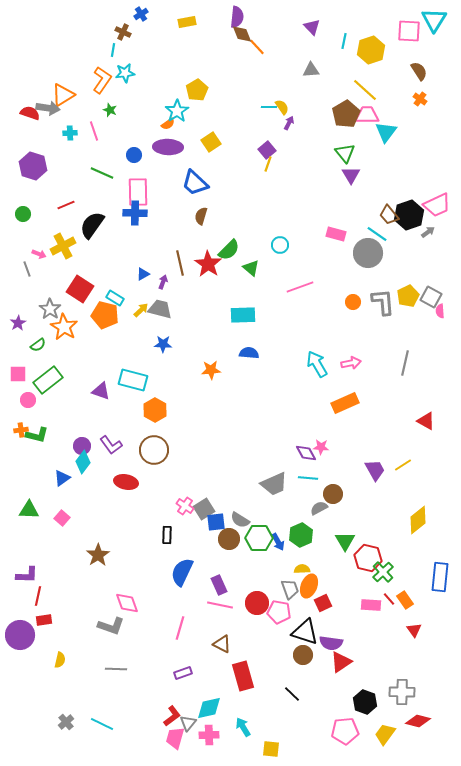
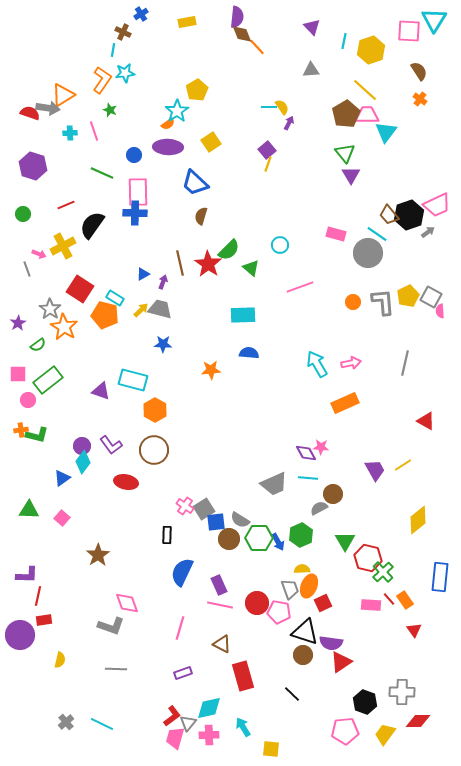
red diamond at (418, 721): rotated 15 degrees counterclockwise
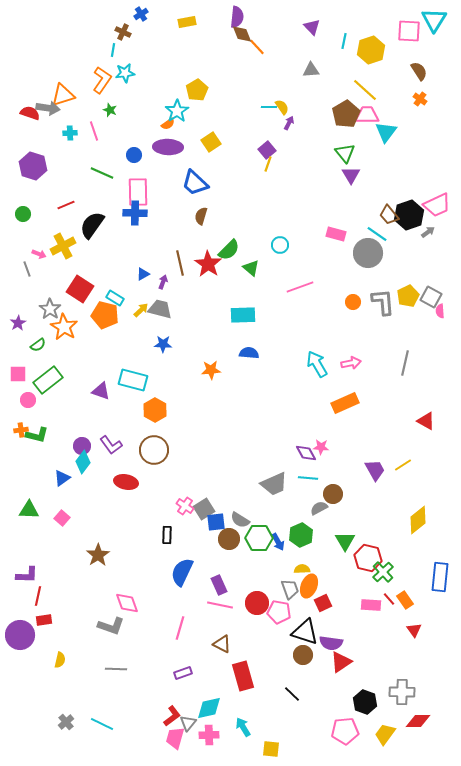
orange triangle at (63, 95): rotated 15 degrees clockwise
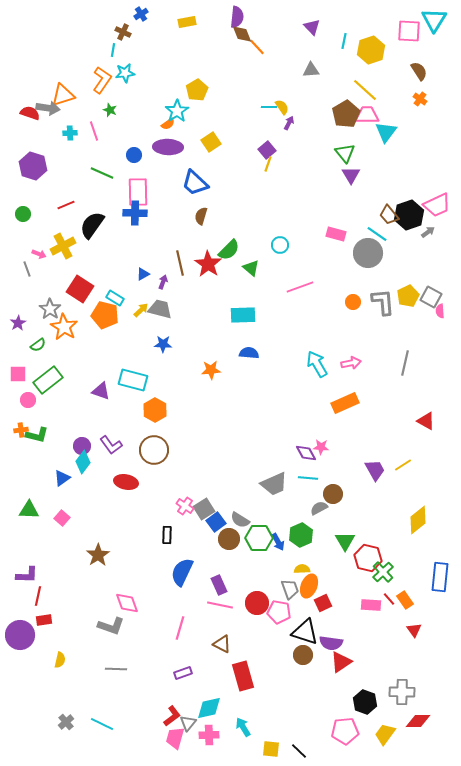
blue square at (216, 522): rotated 30 degrees counterclockwise
black line at (292, 694): moved 7 px right, 57 px down
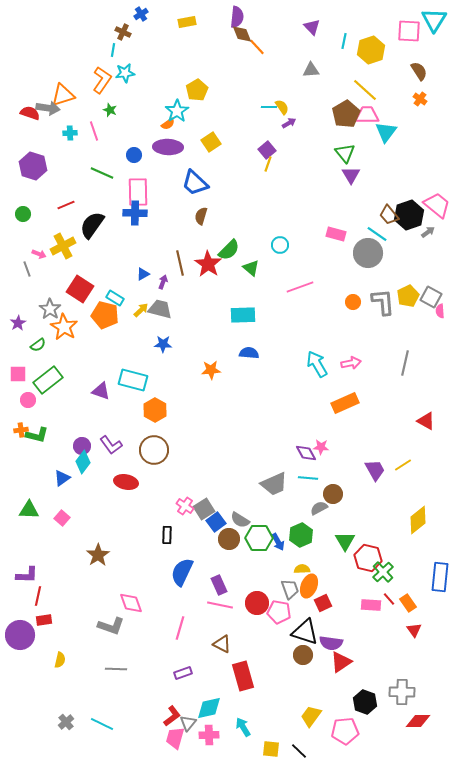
purple arrow at (289, 123): rotated 32 degrees clockwise
pink trapezoid at (437, 205): rotated 116 degrees counterclockwise
orange rectangle at (405, 600): moved 3 px right, 3 px down
pink diamond at (127, 603): moved 4 px right
yellow trapezoid at (385, 734): moved 74 px left, 18 px up
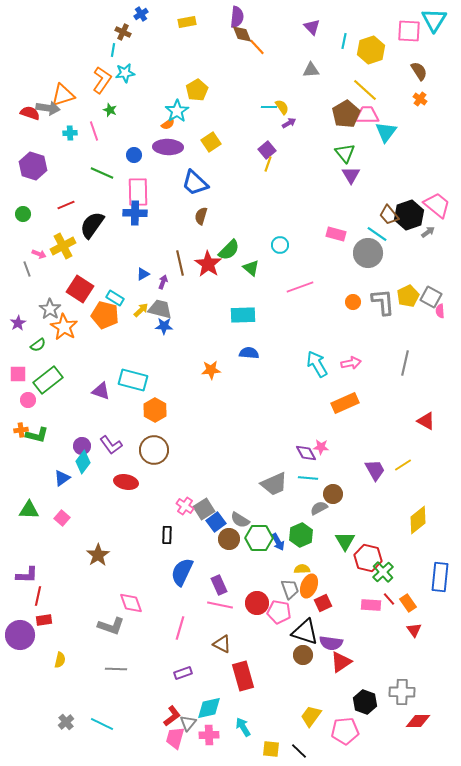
blue star at (163, 344): moved 1 px right, 18 px up
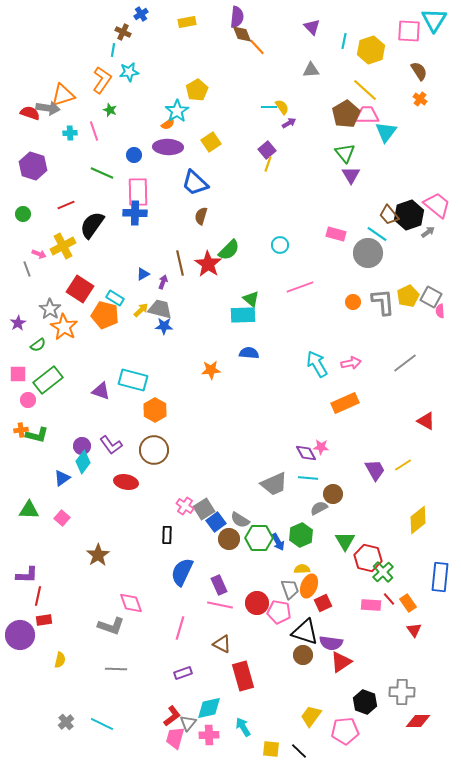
cyan star at (125, 73): moved 4 px right, 1 px up
green triangle at (251, 268): moved 31 px down
gray line at (405, 363): rotated 40 degrees clockwise
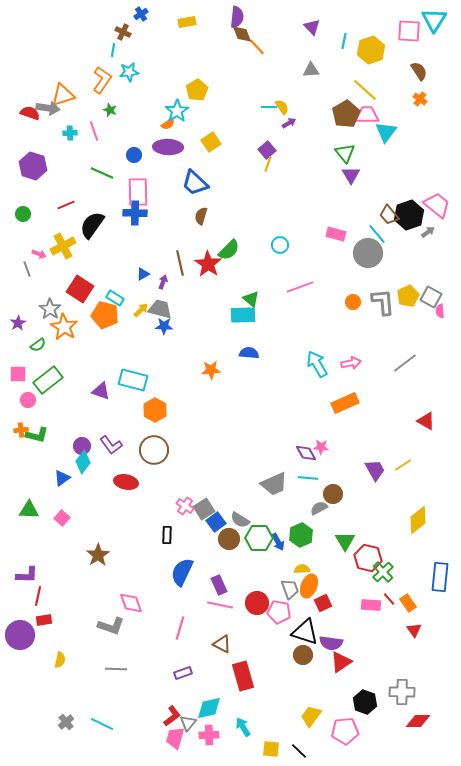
cyan line at (377, 234): rotated 15 degrees clockwise
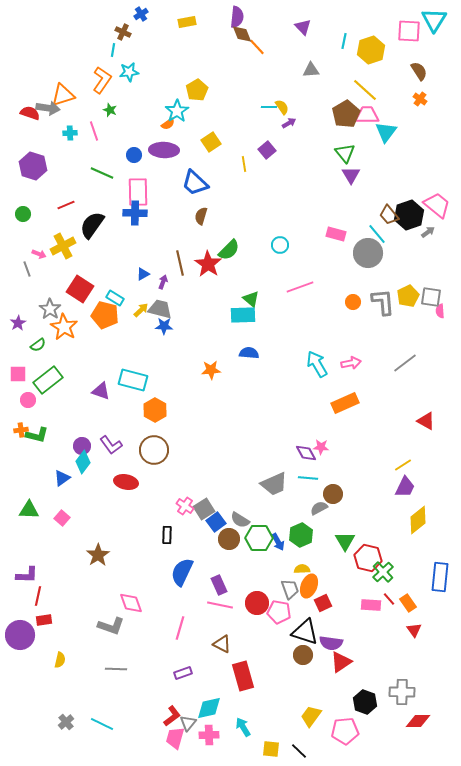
purple triangle at (312, 27): moved 9 px left
purple ellipse at (168, 147): moved 4 px left, 3 px down
yellow line at (268, 164): moved 24 px left; rotated 28 degrees counterclockwise
gray square at (431, 297): rotated 20 degrees counterclockwise
purple trapezoid at (375, 470): moved 30 px right, 17 px down; rotated 55 degrees clockwise
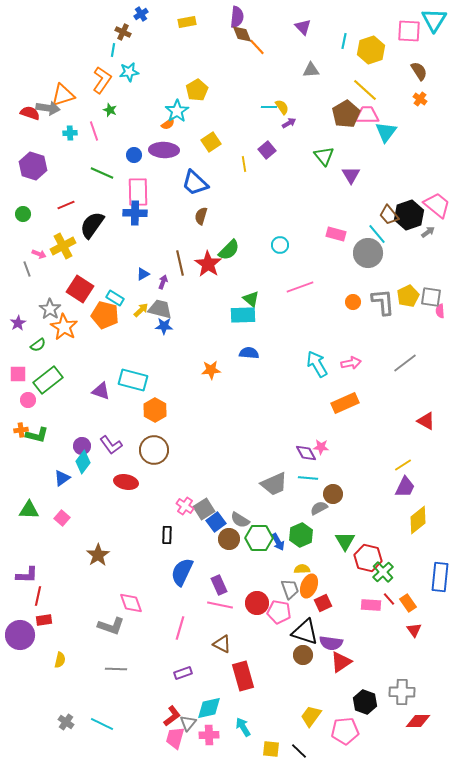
green triangle at (345, 153): moved 21 px left, 3 px down
gray cross at (66, 722): rotated 14 degrees counterclockwise
